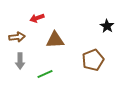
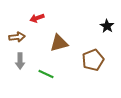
brown triangle: moved 4 px right, 3 px down; rotated 12 degrees counterclockwise
green line: moved 1 px right; rotated 49 degrees clockwise
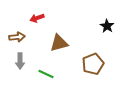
brown pentagon: moved 4 px down
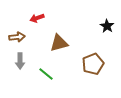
green line: rotated 14 degrees clockwise
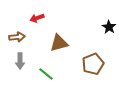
black star: moved 2 px right, 1 px down
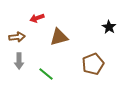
brown triangle: moved 6 px up
gray arrow: moved 1 px left
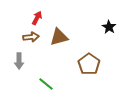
red arrow: rotated 136 degrees clockwise
brown arrow: moved 14 px right
brown pentagon: moved 4 px left; rotated 15 degrees counterclockwise
green line: moved 10 px down
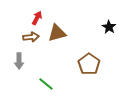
brown triangle: moved 2 px left, 4 px up
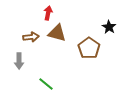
red arrow: moved 11 px right, 5 px up; rotated 16 degrees counterclockwise
brown triangle: rotated 30 degrees clockwise
brown pentagon: moved 16 px up
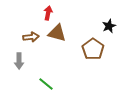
black star: moved 1 px up; rotated 16 degrees clockwise
brown pentagon: moved 4 px right, 1 px down
